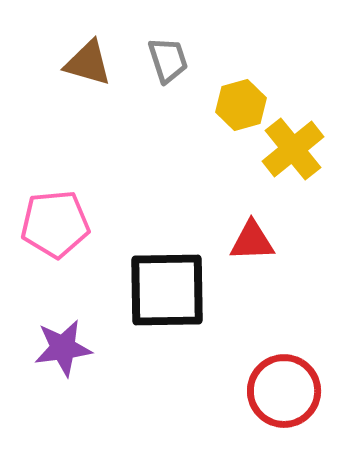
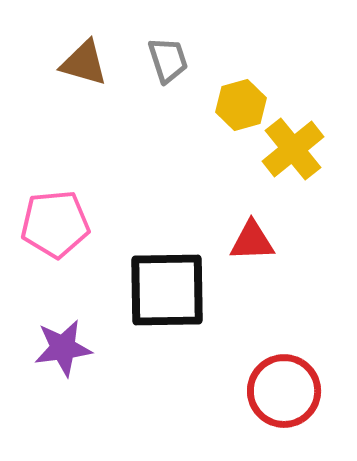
brown triangle: moved 4 px left
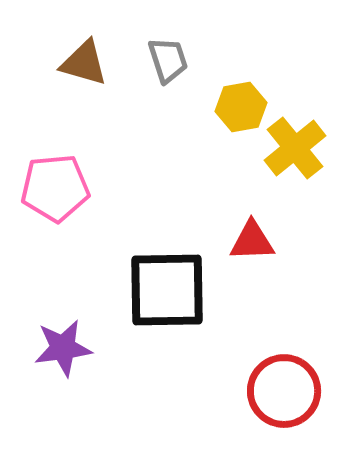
yellow hexagon: moved 2 px down; rotated 6 degrees clockwise
yellow cross: moved 2 px right, 1 px up
pink pentagon: moved 36 px up
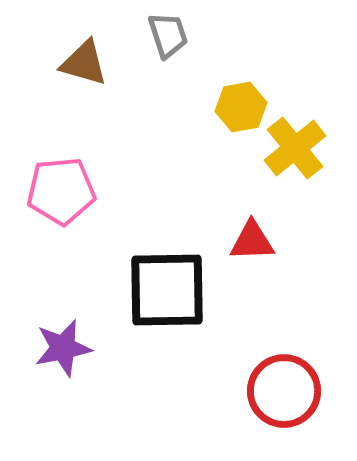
gray trapezoid: moved 25 px up
pink pentagon: moved 6 px right, 3 px down
purple star: rotated 4 degrees counterclockwise
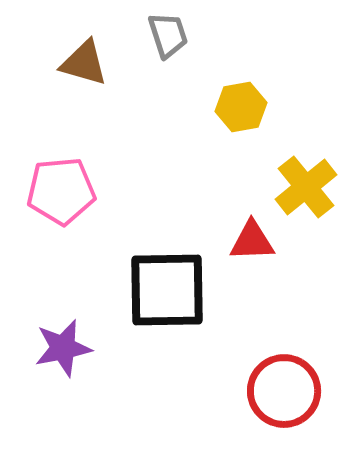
yellow cross: moved 11 px right, 39 px down
